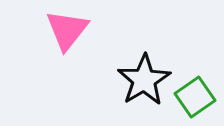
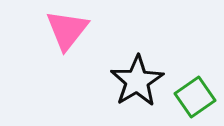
black star: moved 7 px left, 1 px down
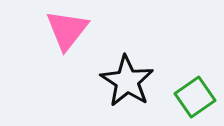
black star: moved 10 px left; rotated 8 degrees counterclockwise
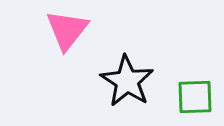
green square: rotated 33 degrees clockwise
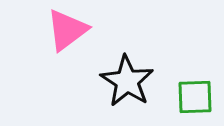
pink triangle: rotated 15 degrees clockwise
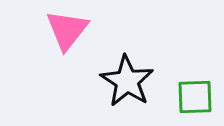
pink triangle: rotated 15 degrees counterclockwise
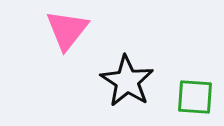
green square: rotated 6 degrees clockwise
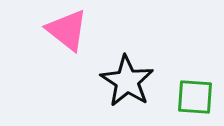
pink triangle: rotated 30 degrees counterclockwise
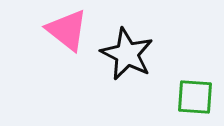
black star: moved 27 px up; rotated 6 degrees counterclockwise
